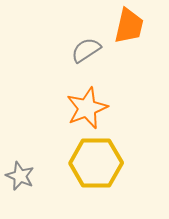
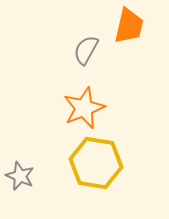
gray semicircle: rotated 28 degrees counterclockwise
orange star: moved 3 px left
yellow hexagon: rotated 9 degrees clockwise
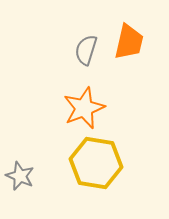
orange trapezoid: moved 16 px down
gray semicircle: rotated 12 degrees counterclockwise
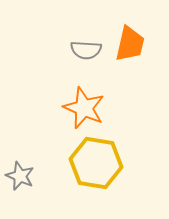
orange trapezoid: moved 1 px right, 2 px down
gray semicircle: rotated 104 degrees counterclockwise
orange star: rotated 27 degrees counterclockwise
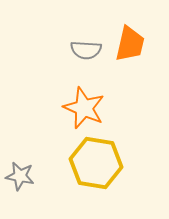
gray star: rotated 12 degrees counterclockwise
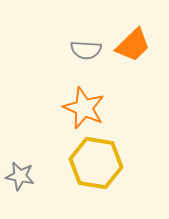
orange trapezoid: moved 3 px right, 1 px down; rotated 33 degrees clockwise
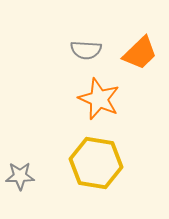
orange trapezoid: moved 7 px right, 8 px down
orange star: moved 15 px right, 9 px up
gray star: rotated 12 degrees counterclockwise
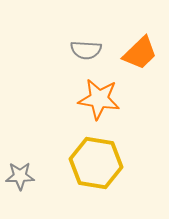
orange star: rotated 15 degrees counterclockwise
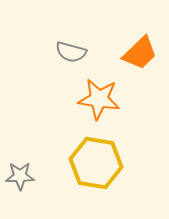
gray semicircle: moved 15 px left, 2 px down; rotated 12 degrees clockwise
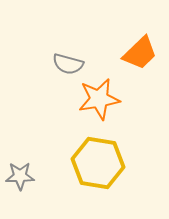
gray semicircle: moved 3 px left, 12 px down
orange star: rotated 18 degrees counterclockwise
yellow hexagon: moved 2 px right
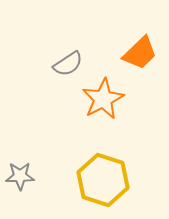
gray semicircle: rotated 48 degrees counterclockwise
orange star: moved 4 px right; rotated 18 degrees counterclockwise
yellow hexagon: moved 5 px right, 17 px down; rotated 9 degrees clockwise
